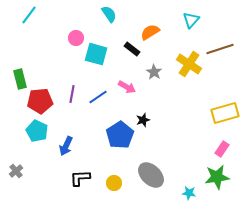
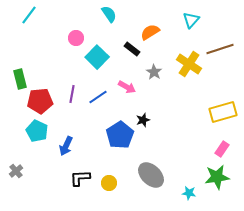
cyan square: moved 1 px right, 3 px down; rotated 30 degrees clockwise
yellow rectangle: moved 2 px left, 1 px up
yellow circle: moved 5 px left
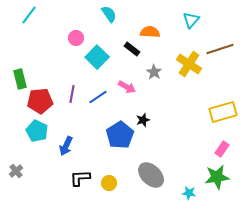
orange semicircle: rotated 36 degrees clockwise
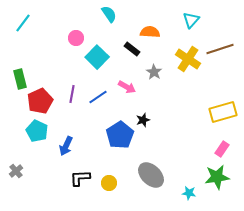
cyan line: moved 6 px left, 8 px down
yellow cross: moved 1 px left, 5 px up
red pentagon: rotated 20 degrees counterclockwise
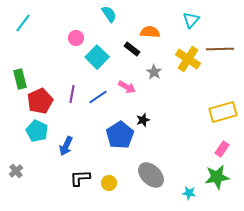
brown line: rotated 16 degrees clockwise
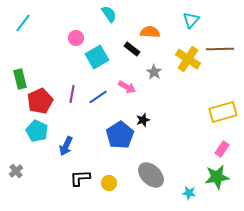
cyan square: rotated 15 degrees clockwise
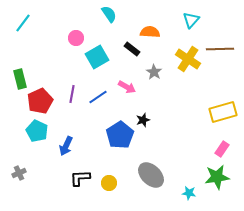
gray cross: moved 3 px right, 2 px down; rotated 16 degrees clockwise
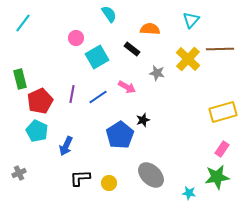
orange semicircle: moved 3 px up
yellow cross: rotated 10 degrees clockwise
gray star: moved 3 px right, 1 px down; rotated 21 degrees counterclockwise
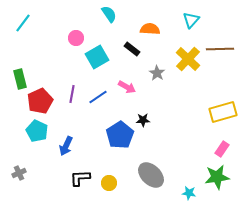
gray star: rotated 21 degrees clockwise
black star: rotated 16 degrees clockwise
